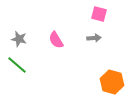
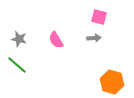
pink square: moved 3 px down
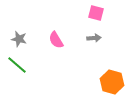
pink square: moved 3 px left, 4 px up
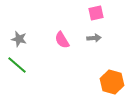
pink square: rotated 28 degrees counterclockwise
pink semicircle: moved 6 px right
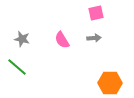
gray star: moved 3 px right
green line: moved 2 px down
orange hexagon: moved 2 px left, 1 px down; rotated 15 degrees counterclockwise
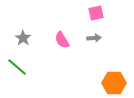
gray star: moved 1 px right, 1 px up; rotated 21 degrees clockwise
orange hexagon: moved 4 px right
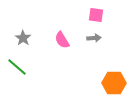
pink square: moved 2 px down; rotated 21 degrees clockwise
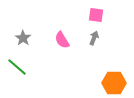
gray arrow: rotated 64 degrees counterclockwise
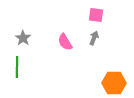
pink semicircle: moved 3 px right, 2 px down
green line: rotated 50 degrees clockwise
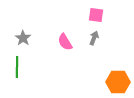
orange hexagon: moved 4 px right, 1 px up
